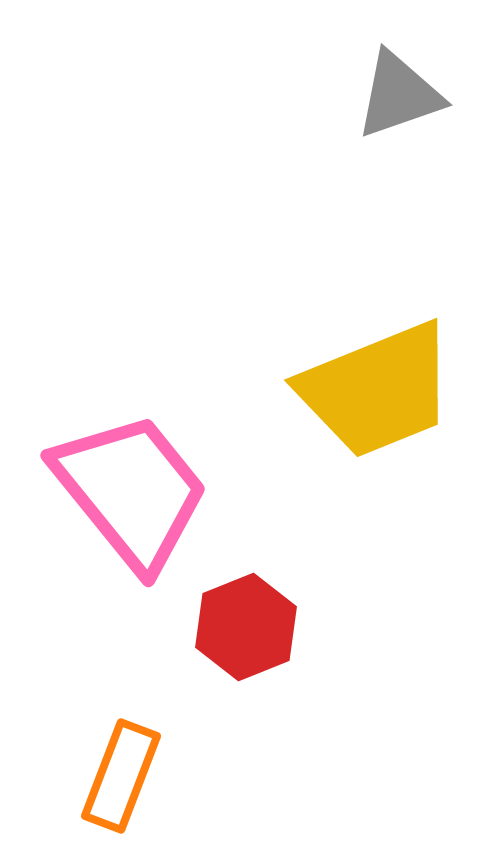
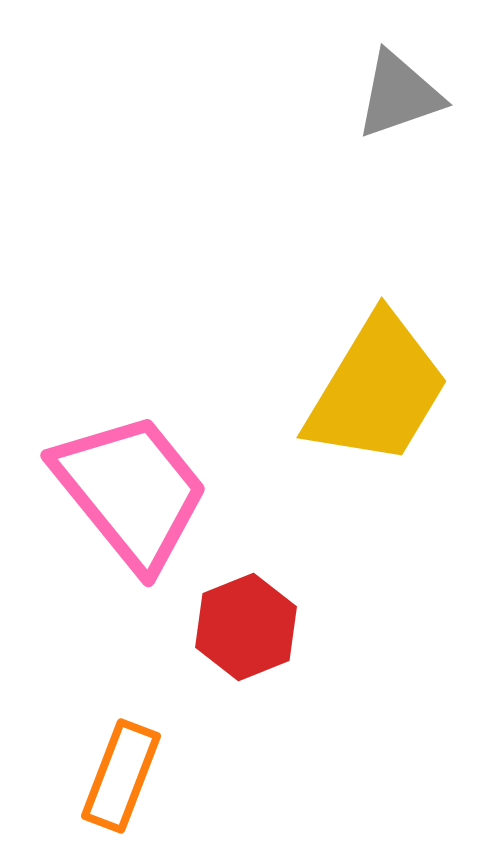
yellow trapezoid: rotated 37 degrees counterclockwise
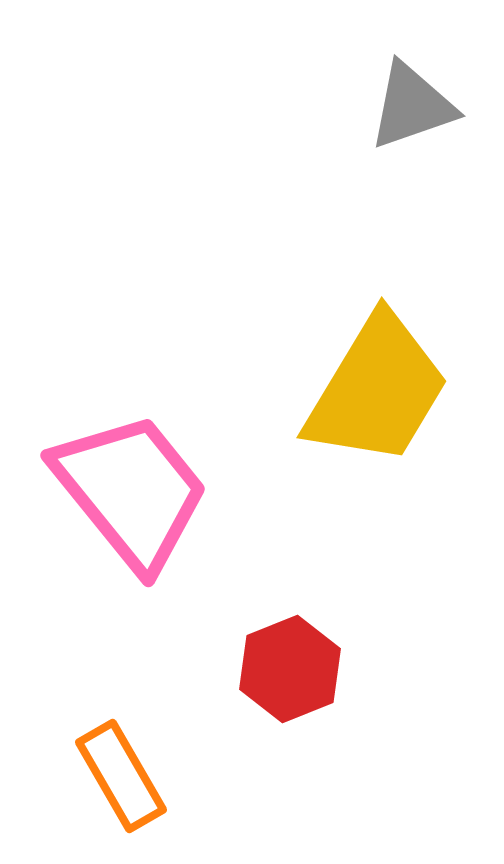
gray triangle: moved 13 px right, 11 px down
red hexagon: moved 44 px right, 42 px down
orange rectangle: rotated 51 degrees counterclockwise
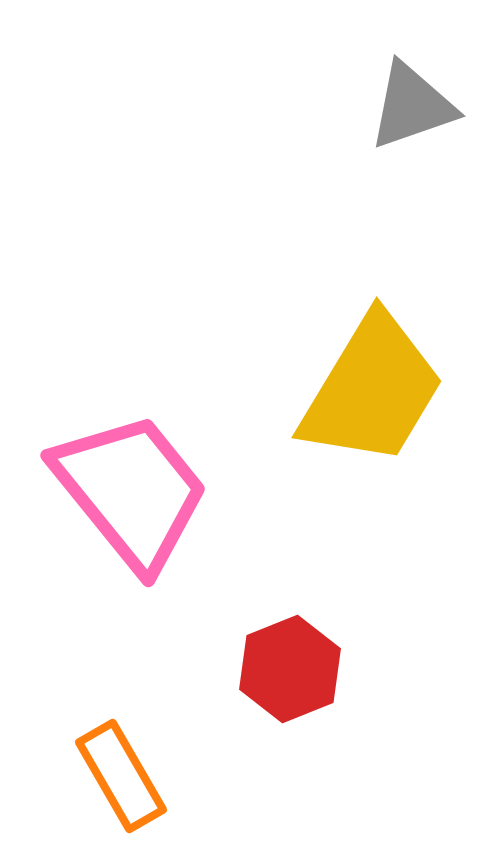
yellow trapezoid: moved 5 px left
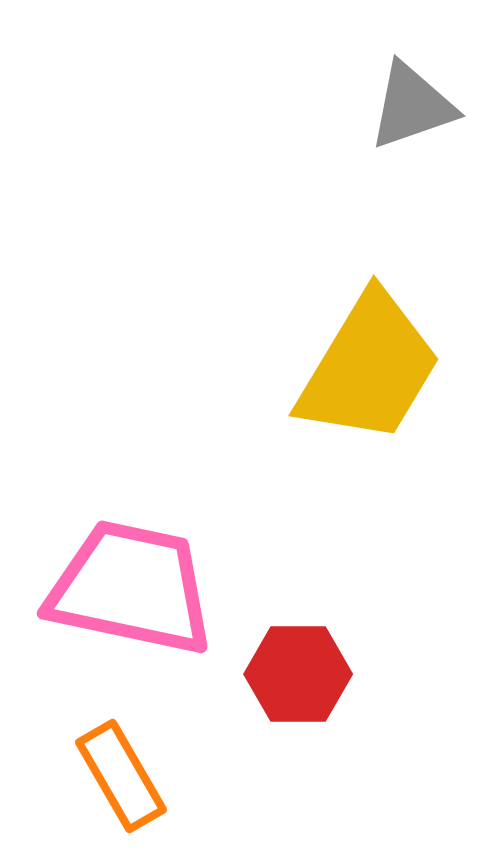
yellow trapezoid: moved 3 px left, 22 px up
pink trapezoid: moved 97 px down; rotated 39 degrees counterclockwise
red hexagon: moved 8 px right, 5 px down; rotated 22 degrees clockwise
